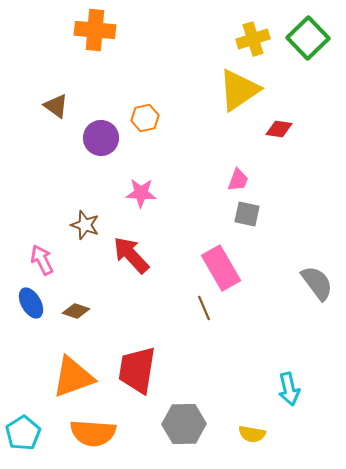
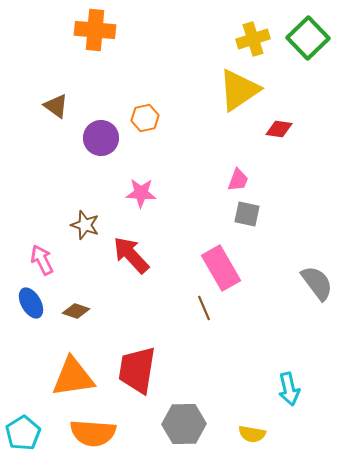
orange triangle: rotated 12 degrees clockwise
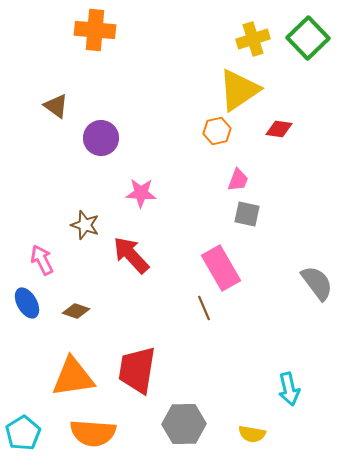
orange hexagon: moved 72 px right, 13 px down
blue ellipse: moved 4 px left
